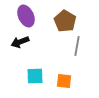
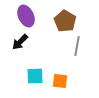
black arrow: rotated 24 degrees counterclockwise
orange square: moved 4 px left
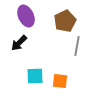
brown pentagon: rotated 15 degrees clockwise
black arrow: moved 1 px left, 1 px down
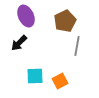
orange square: rotated 35 degrees counterclockwise
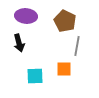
purple ellipse: rotated 60 degrees counterclockwise
brown pentagon: rotated 20 degrees counterclockwise
black arrow: rotated 60 degrees counterclockwise
orange square: moved 4 px right, 12 px up; rotated 28 degrees clockwise
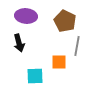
orange square: moved 5 px left, 7 px up
